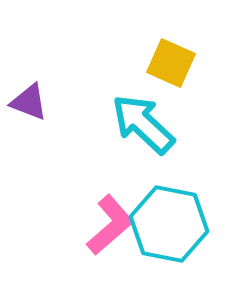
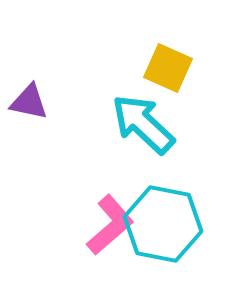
yellow square: moved 3 px left, 5 px down
purple triangle: rotated 9 degrees counterclockwise
cyan hexagon: moved 6 px left
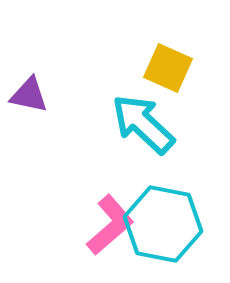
purple triangle: moved 7 px up
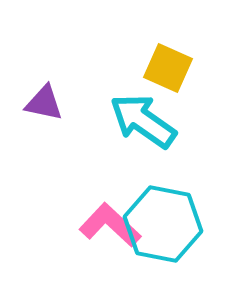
purple triangle: moved 15 px right, 8 px down
cyan arrow: moved 3 px up; rotated 8 degrees counterclockwise
pink L-shape: rotated 96 degrees counterclockwise
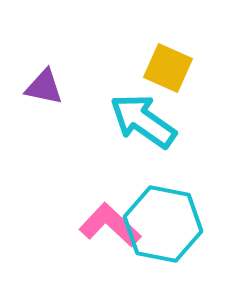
purple triangle: moved 16 px up
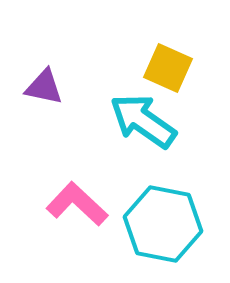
pink L-shape: moved 33 px left, 21 px up
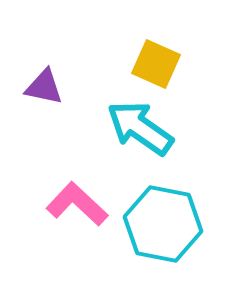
yellow square: moved 12 px left, 4 px up
cyan arrow: moved 3 px left, 7 px down
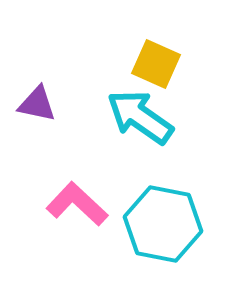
purple triangle: moved 7 px left, 17 px down
cyan arrow: moved 11 px up
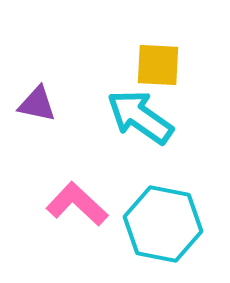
yellow square: moved 2 px right, 1 px down; rotated 21 degrees counterclockwise
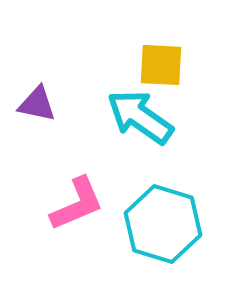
yellow square: moved 3 px right
pink L-shape: rotated 114 degrees clockwise
cyan hexagon: rotated 6 degrees clockwise
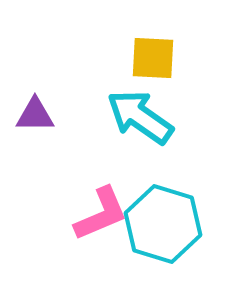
yellow square: moved 8 px left, 7 px up
purple triangle: moved 2 px left, 11 px down; rotated 12 degrees counterclockwise
pink L-shape: moved 24 px right, 10 px down
